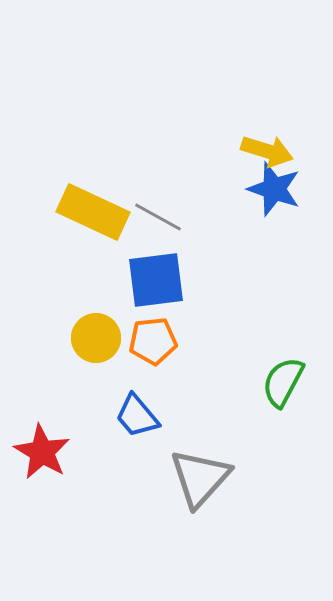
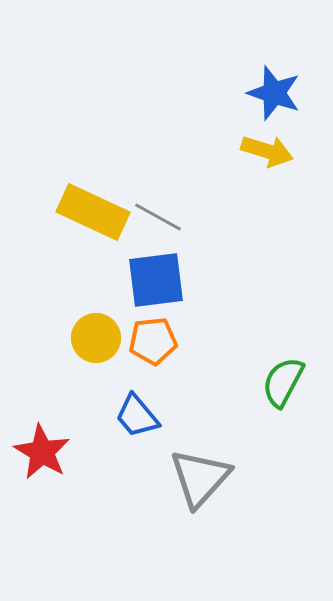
blue star: moved 96 px up
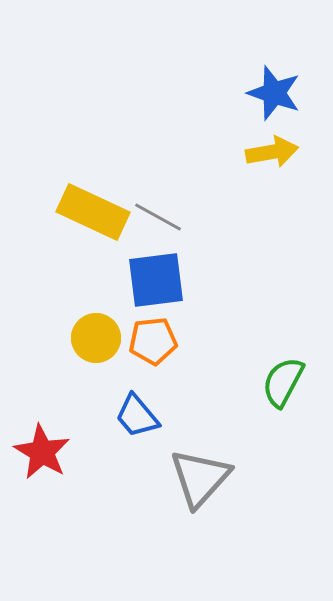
yellow arrow: moved 5 px right, 1 px down; rotated 27 degrees counterclockwise
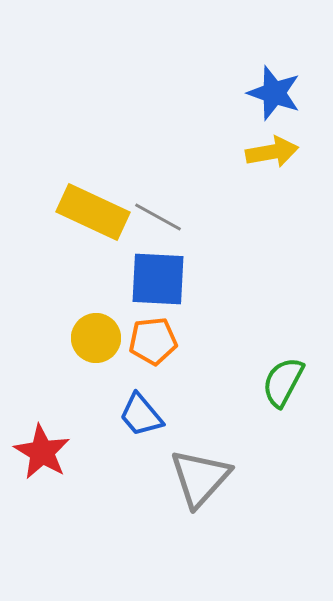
blue square: moved 2 px right, 1 px up; rotated 10 degrees clockwise
blue trapezoid: moved 4 px right, 1 px up
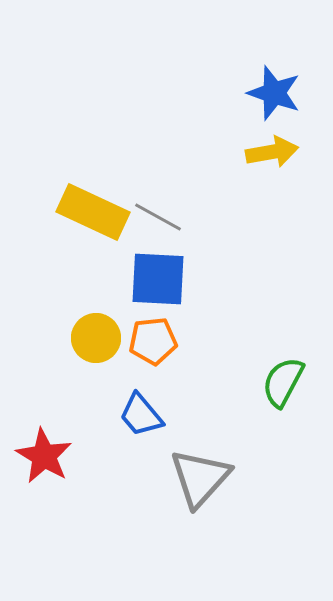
red star: moved 2 px right, 4 px down
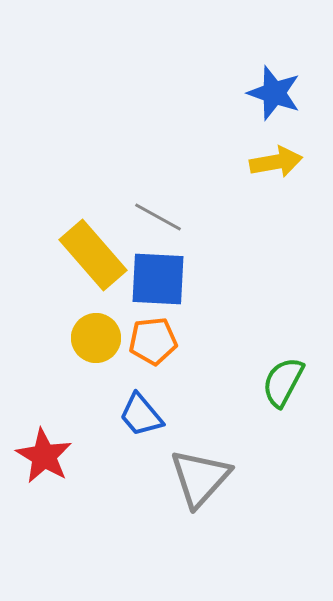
yellow arrow: moved 4 px right, 10 px down
yellow rectangle: moved 43 px down; rotated 24 degrees clockwise
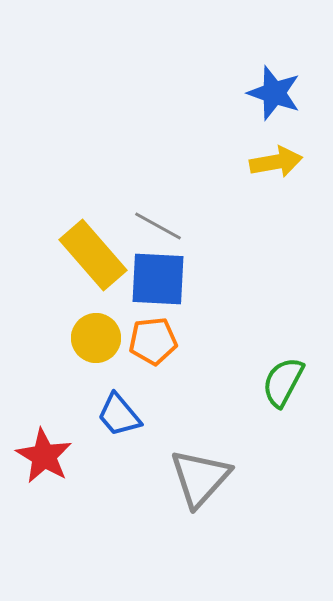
gray line: moved 9 px down
blue trapezoid: moved 22 px left
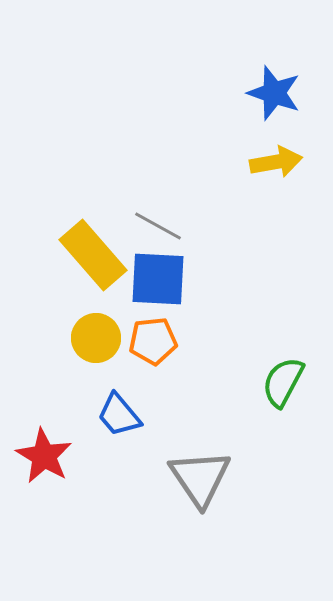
gray triangle: rotated 16 degrees counterclockwise
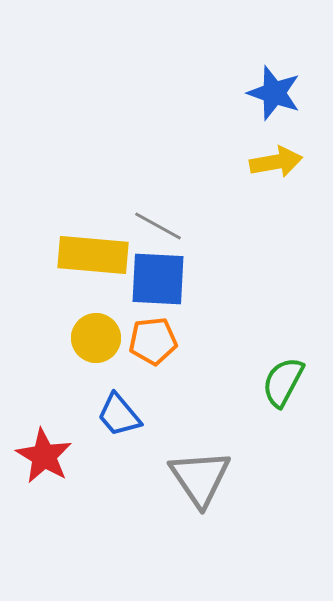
yellow rectangle: rotated 44 degrees counterclockwise
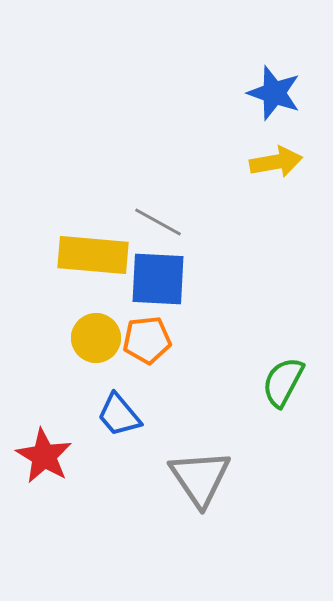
gray line: moved 4 px up
orange pentagon: moved 6 px left, 1 px up
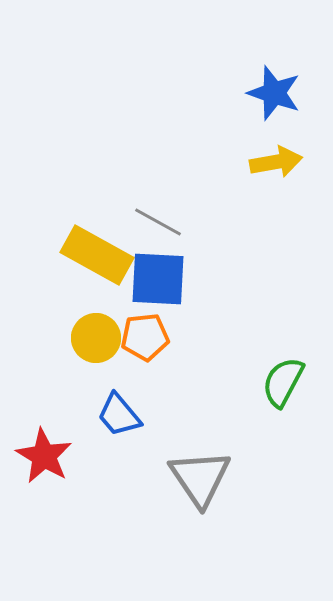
yellow rectangle: moved 4 px right; rotated 24 degrees clockwise
orange pentagon: moved 2 px left, 3 px up
